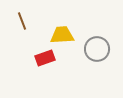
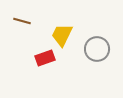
brown line: rotated 54 degrees counterclockwise
yellow trapezoid: rotated 60 degrees counterclockwise
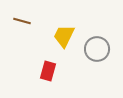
yellow trapezoid: moved 2 px right, 1 px down
red rectangle: moved 3 px right, 13 px down; rotated 54 degrees counterclockwise
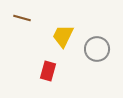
brown line: moved 3 px up
yellow trapezoid: moved 1 px left
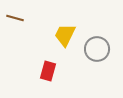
brown line: moved 7 px left
yellow trapezoid: moved 2 px right, 1 px up
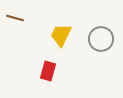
yellow trapezoid: moved 4 px left
gray circle: moved 4 px right, 10 px up
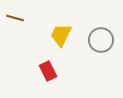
gray circle: moved 1 px down
red rectangle: rotated 42 degrees counterclockwise
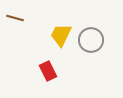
gray circle: moved 10 px left
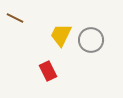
brown line: rotated 12 degrees clockwise
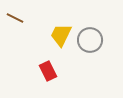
gray circle: moved 1 px left
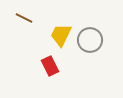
brown line: moved 9 px right
red rectangle: moved 2 px right, 5 px up
